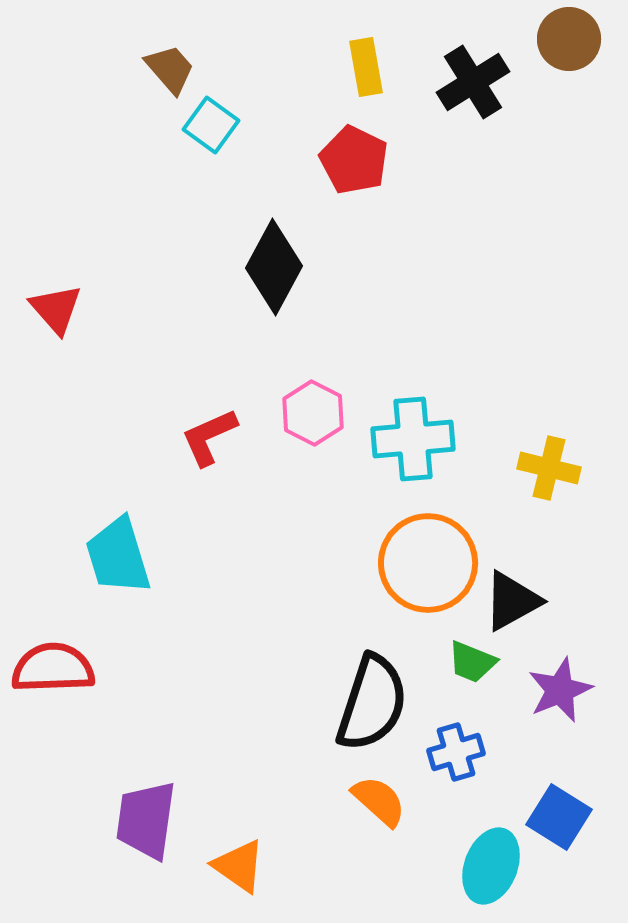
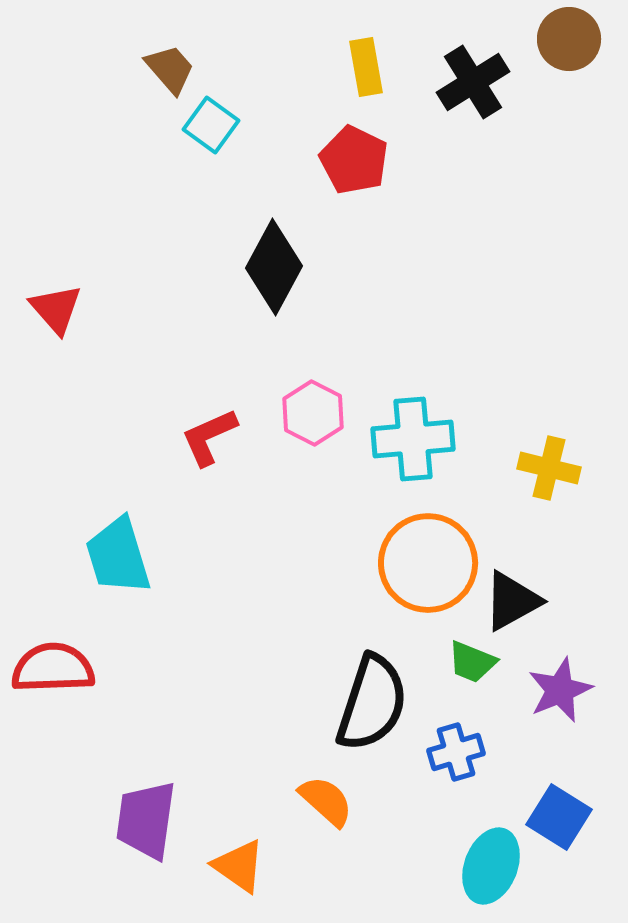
orange semicircle: moved 53 px left
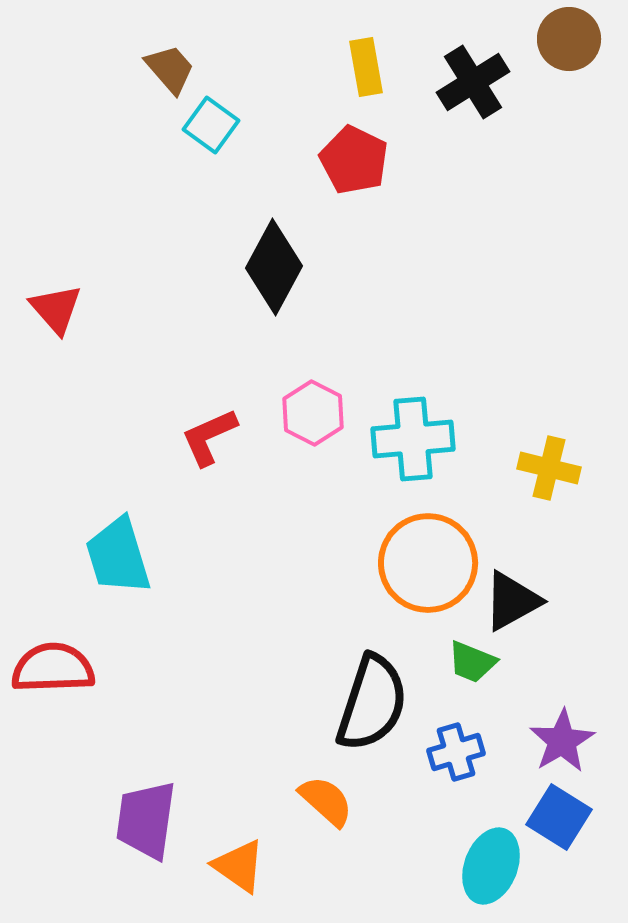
purple star: moved 2 px right, 51 px down; rotated 8 degrees counterclockwise
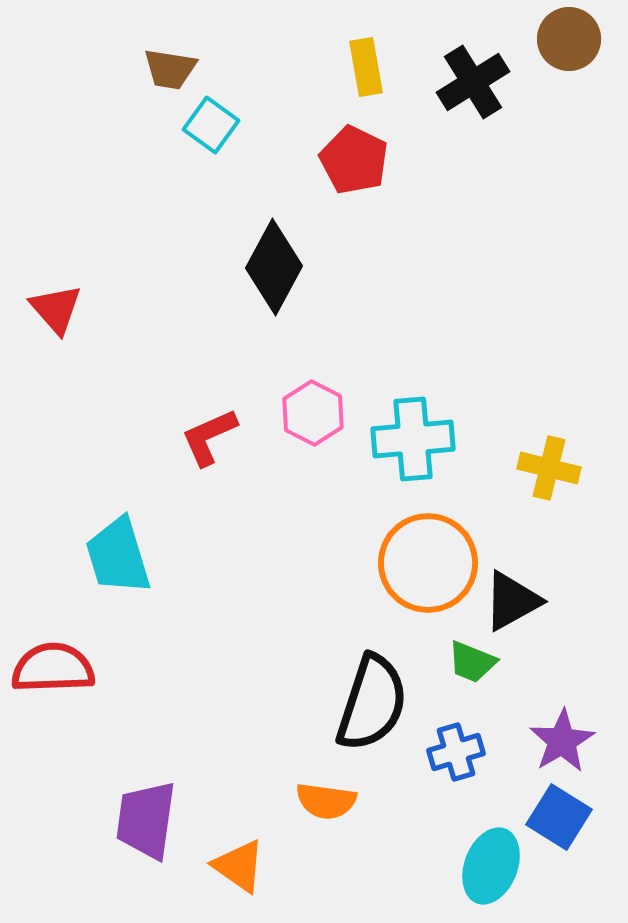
brown trapezoid: rotated 140 degrees clockwise
orange semicircle: rotated 146 degrees clockwise
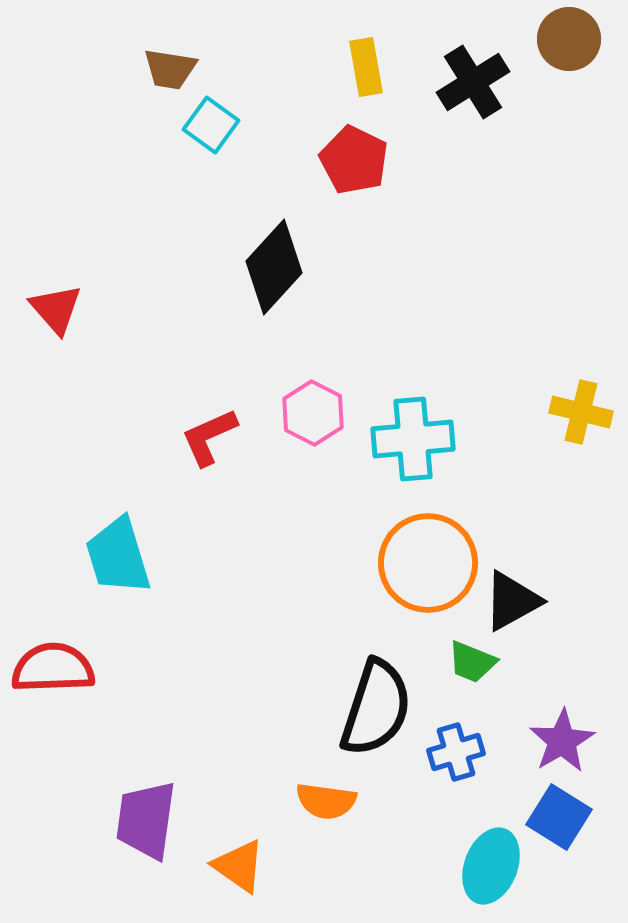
black diamond: rotated 14 degrees clockwise
yellow cross: moved 32 px right, 56 px up
black semicircle: moved 4 px right, 5 px down
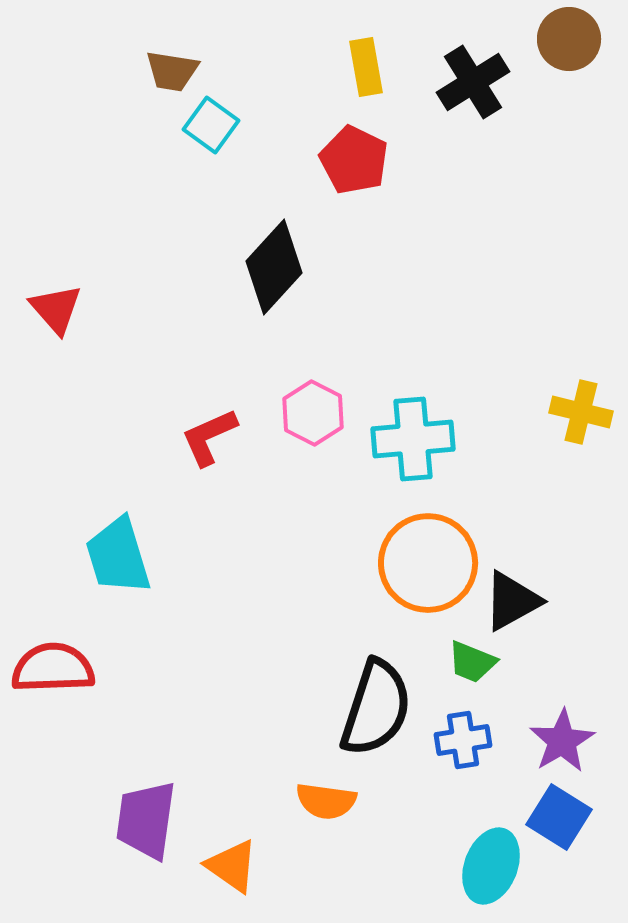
brown trapezoid: moved 2 px right, 2 px down
blue cross: moved 7 px right, 12 px up; rotated 8 degrees clockwise
orange triangle: moved 7 px left
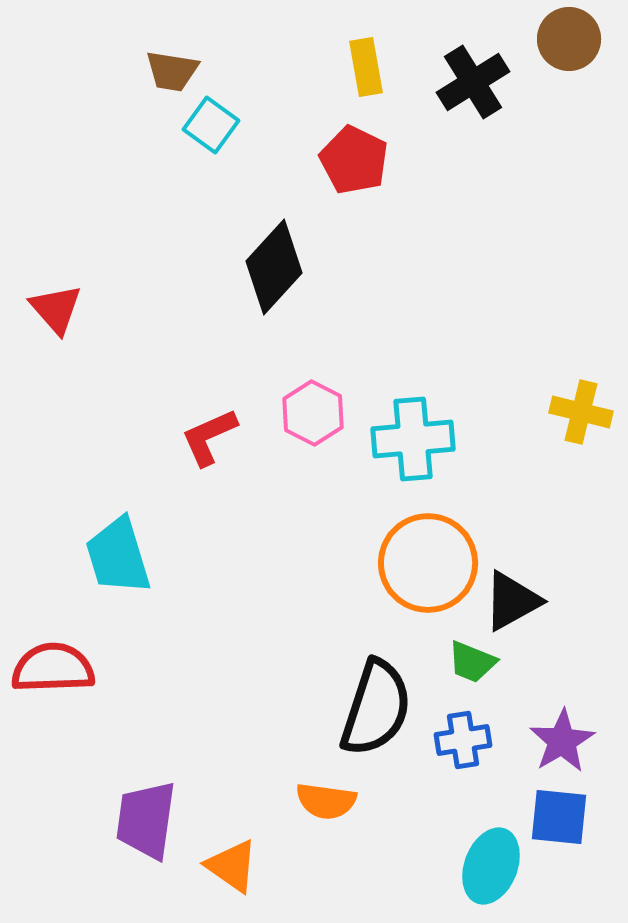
blue square: rotated 26 degrees counterclockwise
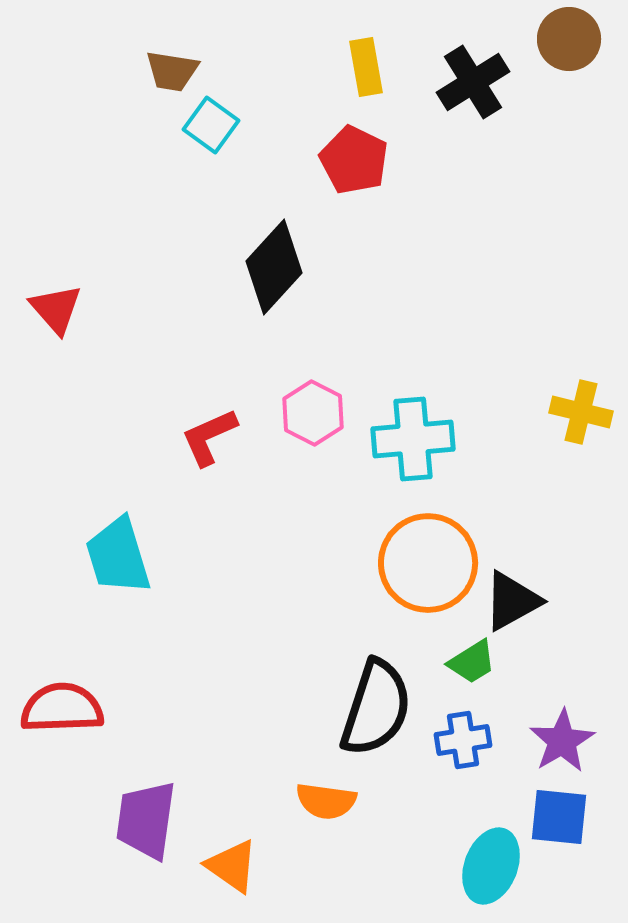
green trapezoid: rotated 54 degrees counterclockwise
red semicircle: moved 9 px right, 40 px down
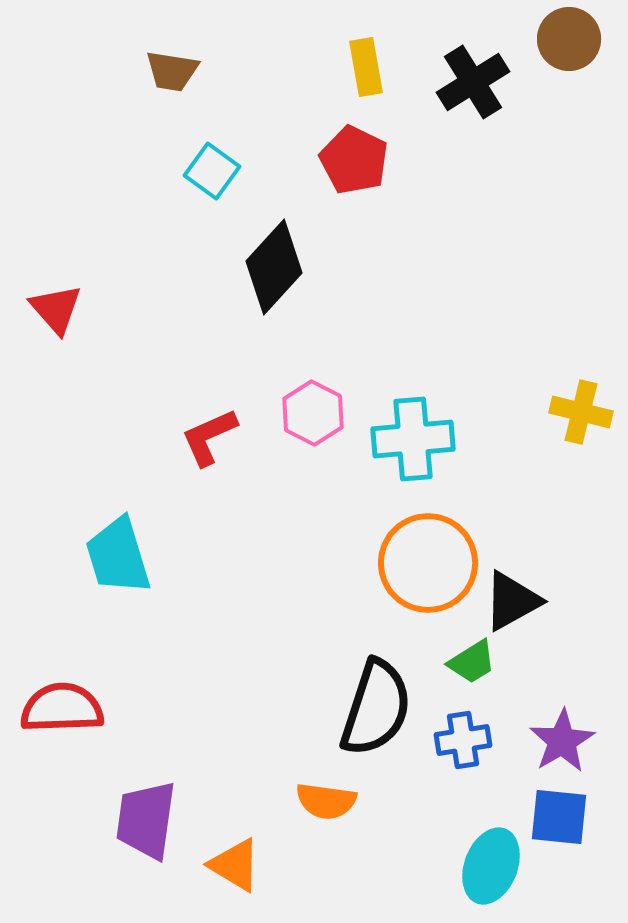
cyan square: moved 1 px right, 46 px down
orange triangle: moved 3 px right, 1 px up; rotated 4 degrees counterclockwise
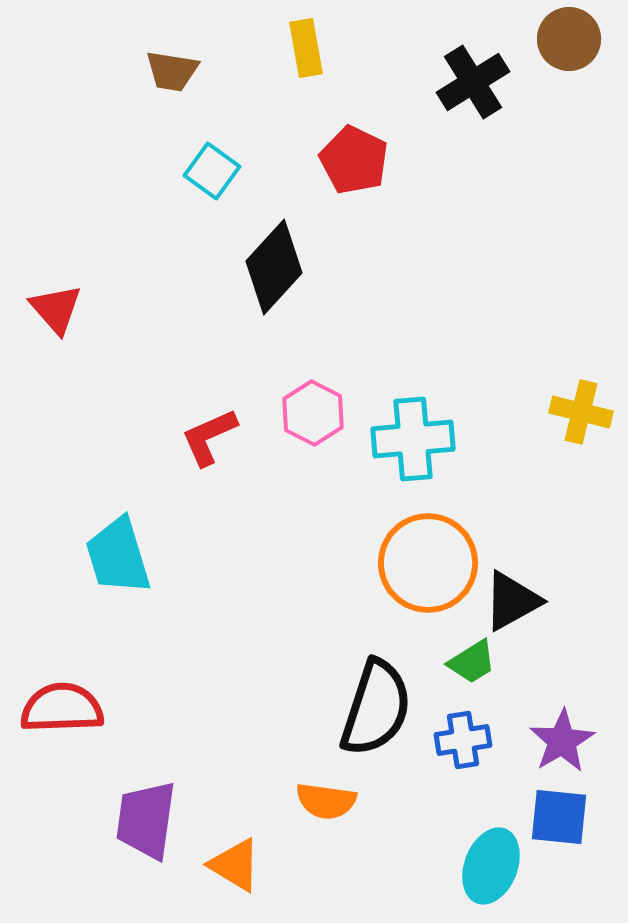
yellow rectangle: moved 60 px left, 19 px up
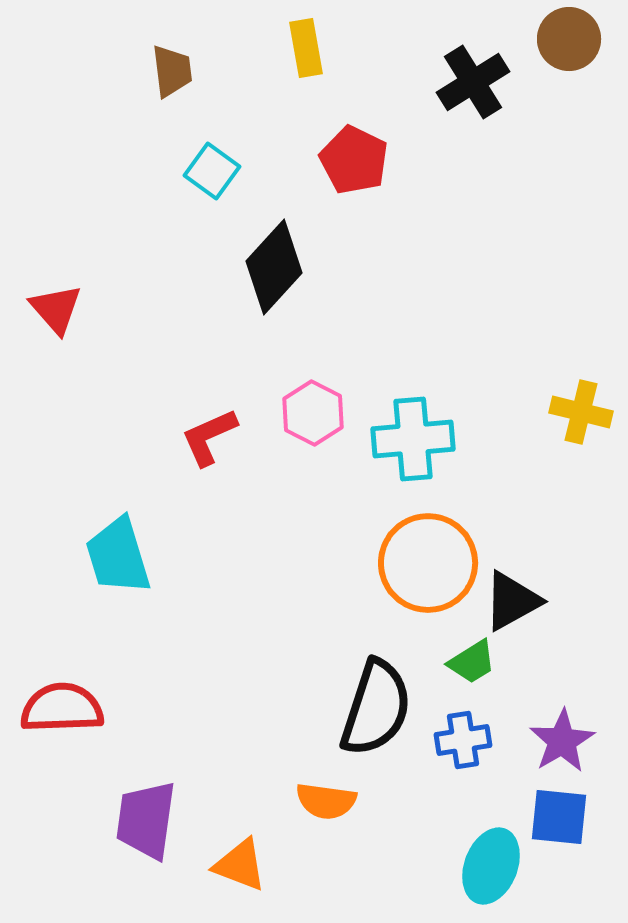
brown trapezoid: rotated 106 degrees counterclockwise
orange triangle: moved 5 px right; rotated 10 degrees counterclockwise
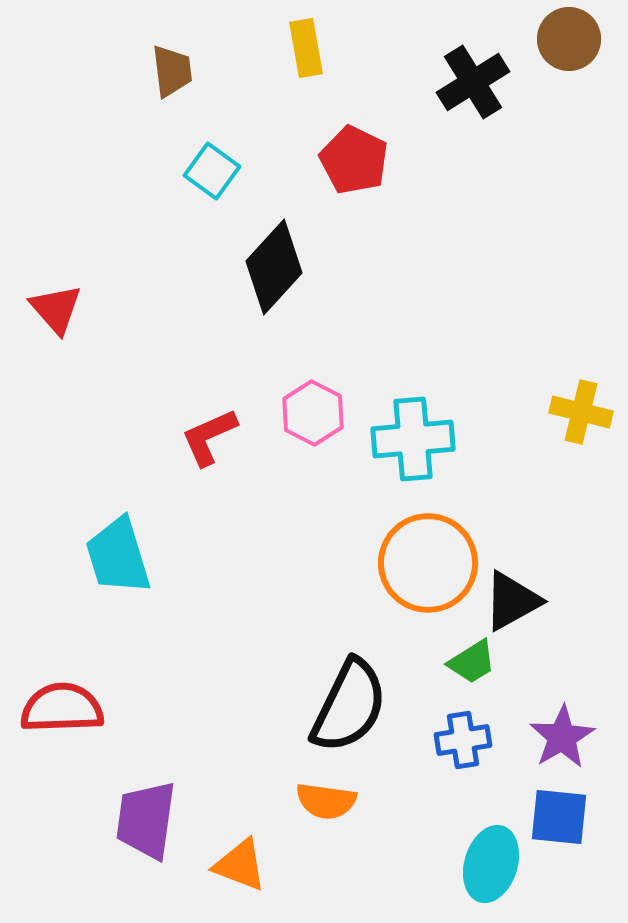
black semicircle: moved 27 px left, 2 px up; rotated 8 degrees clockwise
purple star: moved 4 px up
cyan ellipse: moved 2 px up; rotated 4 degrees counterclockwise
